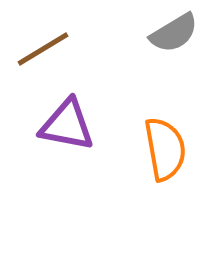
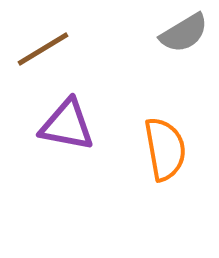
gray semicircle: moved 10 px right
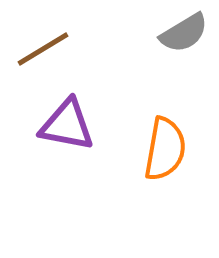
orange semicircle: rotated 20 degrees clockwise
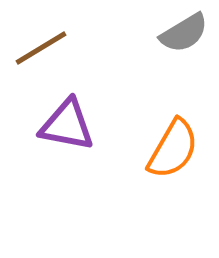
brown line: moved 2 px left, 1 px up
orange semicircle: moved 8 px right; rotated 20 degrees clockwise
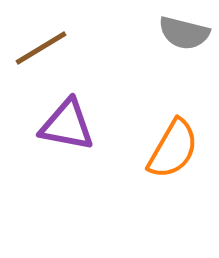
gray semicircle: rotated 45 degrees clockwise
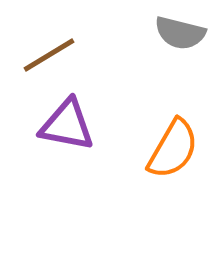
gray semicircle: moved 4 px left
brown line: moved 8 px right, 7 px down
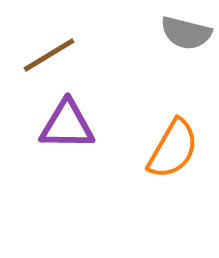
gray semicircle: moved 6 px right
purple triangle: rotated 10 degrees counterclockwise
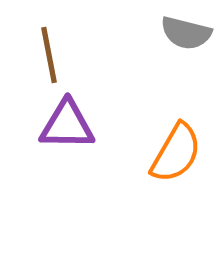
brown line: rotated 70 degrees counterclockwise
orange semicircle: moved 3 px right, 4 px down
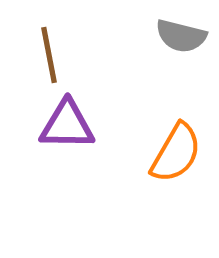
gray semicircle: moved 5 px left, 3 px down
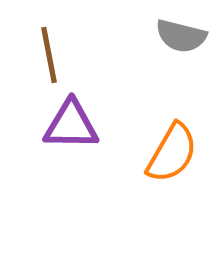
purple triangle: moved 4 px right
orange semicircle: moved 4 px left
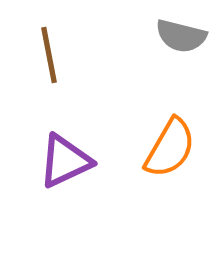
purple triangle: moved 6 px left, 36 px down; rotated 26 degrees counterclockwise
orange semicircle: moved 2 px left, 5 px up
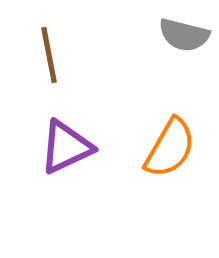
gray semicircle: moved 3 px right, 1 px up
purple triangle: moved 1 px right, 14 px up
